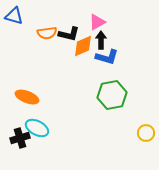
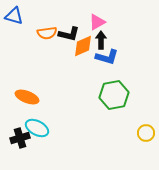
green hexagon: moved 2 px right
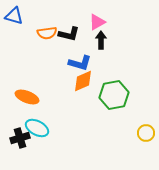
orange diamond: moved 35 px down
blue L-shape: moved 27 px left, 6 px down
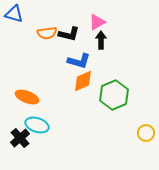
blue triangle: moved 2 px up
blue L-shape: moved 1 px left, 2 px up
green hexagon: rotated 12 degrees counterclockwise
cyan ellipse: moved 3 px up; rotated 10 degrees counterclockwise
black cross: rotated 24 degrees counterclockwise
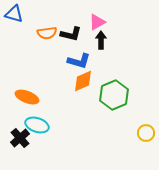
black L-shape: moved 2 px right
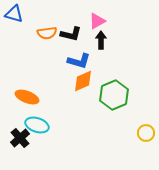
pink triangle: moved 1 px up
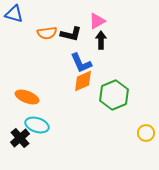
blue L-shape: moved 2 px right, 2 px down; rotated 50 degrees clockwise
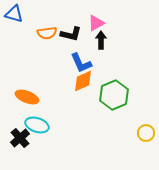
pink triangle: moved 1 px left, 2 px down
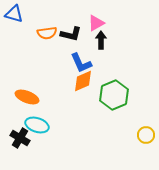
yellow circle: moved 2 px down
black cross: rotated 18 degrees counterclockwise
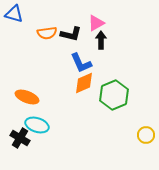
orange diamond: moved 1 px right, 2 px down
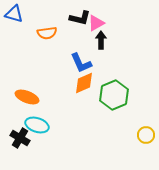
black L-shape: moved 9 px right, 16 px up
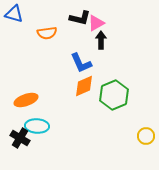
orange diamond: moved 3 px down
orange ellipse: moved 1 px left, 3 px down; rotated 40 degrees counterclockwise
cyan ellipse: moved 1 px down; rotated 15 degrees counterclockwise
yellow circle: moved 1 px down
